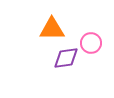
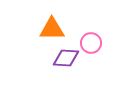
purple diamond: rotated 12 degrees clockwise
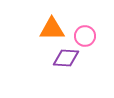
pink circle: moved 6 px left, 7 px up
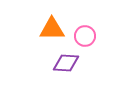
purple diamond: moved 5 px down
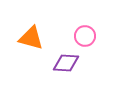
orange triangle: moved 21 px left, 9 px down; rotated 16 degrees clockwise
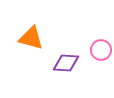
pink circle: moved 16 px right, 14 px down
